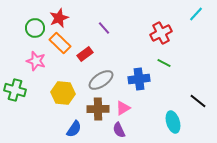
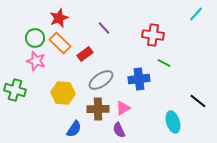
green circle: moved 10 px down
red cross: moved 8 px left, 2 px down; rotated 35 degrees clockwise
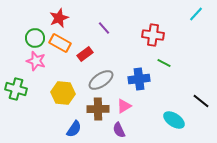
orange rectangle: rotated 15 degrees counterclockwise
green cross: moved 1 px right, 1 px up
black line: moved 3 px right
pink triangle: moved 1 px right, 2 px up
cyan ellipse: moved 1 px right, 2 px up; rotated 40 degrees counterclockwise
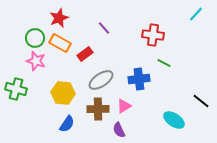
blue semicircle: moved 7 px left, 5 px up
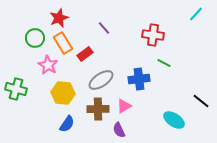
orange rectangle: moved 3 px right; rotated 30 degrees clockwise
pink star: moved 12 px right, 4 px down; rotated 12 degrees clockwise
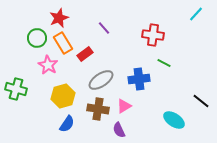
green circle: moved 2 px right
yellow hexagon: moved 3 px down; rotated 20 degrees counterclockwise
brown cross: rotated 10 degrees clockwise
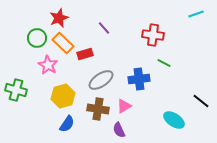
cyan line: rotated 28 degrees clockwise
orange rectangle: rotated 15 degrees counterclockwise
red rectangle: rotated 21 degrees clockwise
green cross: moved 1 px down
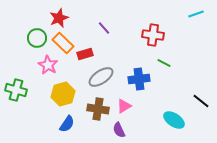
gray ellipse: moved 3 px up
yellow hexagon: moved 2 px up
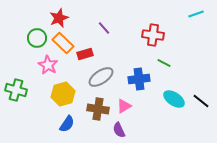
cyan ellipse: moved 21 px up
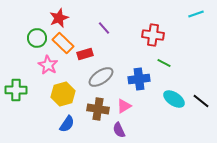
green cross: rotated 15 degrees counterclockwise
